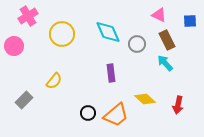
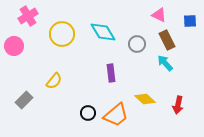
cyan diamond: moved 5 px left; rotated 8 degrees counterclockwise
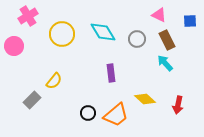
gray circle: moved 5 px up
gray rectangle: moved 8 px right
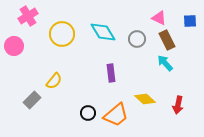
pink triangle: moved 3 px down
